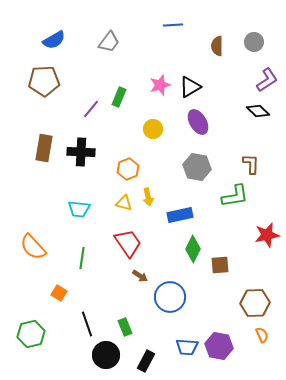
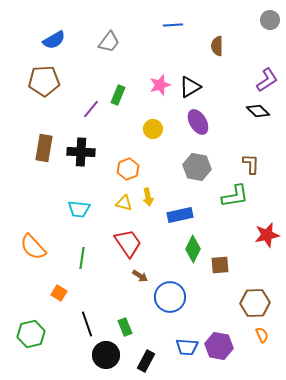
gray circle at (254, 42): moved 16 px right, 22 px up
green rectangle at (119, 97): moved 1 px left, 2 px up
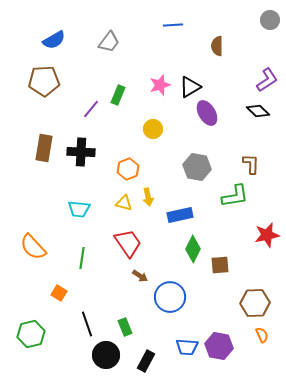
purple ellipse at (198, 122): moved 9 px right, 9 px up
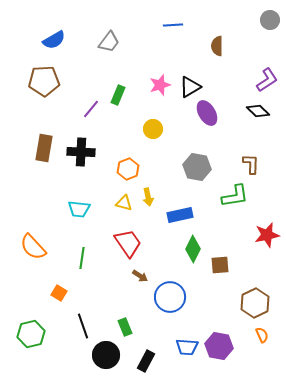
brown hexagon at (255, 303): rotated 24 degrees counterclockwise
black line at (87, 324): moved 4 px left, 2 px down
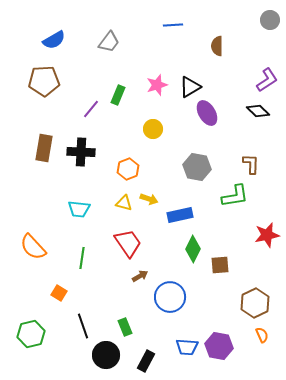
pink star at (160, 85): moved 3 px left
yellow arrow at (148, 197): moved 1 px right, 2 px down; rotated 60 degrees counterclockwise
brown arrow at (140, 276): rotated 63 degrees counterclockwise
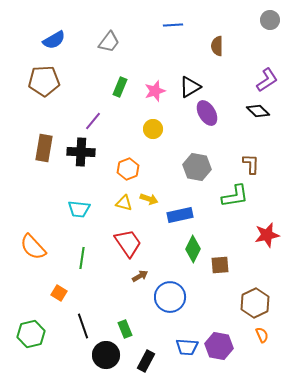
pink star at (157, 85): moved 2 px left, 6 px down
green rectangle at (118, 95): moved 2 px right, 8 px up
purple line at (91, 109): moved 2 px right, 12 px down
green rectangle at (125, 327): moved 2 px down
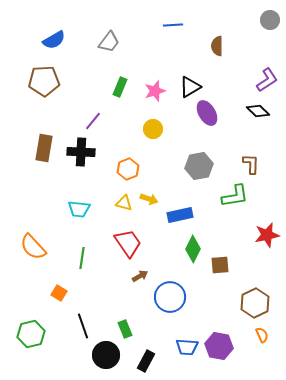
gray hexagon at (197, 167): moved 2 px right, 1 px up; rotated 20 degrees counterclockwise
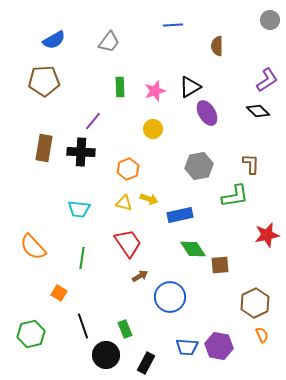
green rectangle at (120, 87): rotated 24 degrees counterclockwise
green diamond at (193, 249): rotated 60 degrees counterclockwise
black rectangle at (146, 361): moved 2 px down
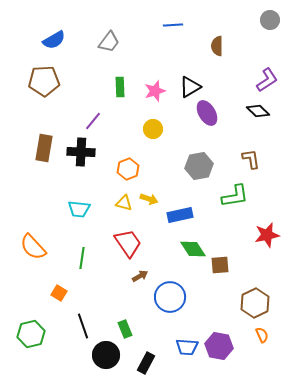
brown L-shape at (251, 164): moved 5 px up; rotated 10 degrees counterclockwise
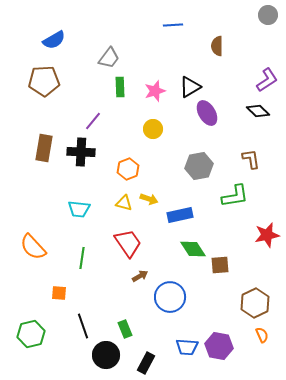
gray circle at (270, 20): moved 2 px left, 5 px up
gray trapezoid at (109, 42): moved 16 px down
orange square at (59, 293): rotated 28 degrees counterclockwise
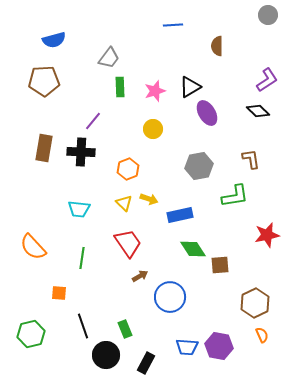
blue semicircle at (54, 40): rotated 15 degrees clockwise
yellow triangle at (124, 203): rotated 30 degrees clockwise
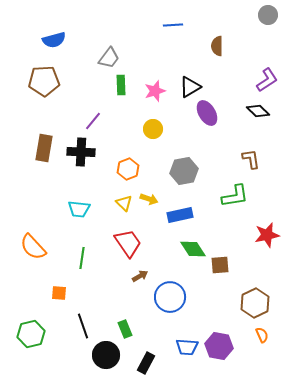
green rectangle at (120, 87): moved 1 px right, 2 px up
gray hexagon at (199, 166): moved 15 px left, 5 px down
